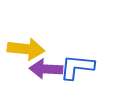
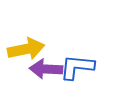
yellow arrow: rotated 18 degrees counterclockwise
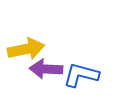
blue L-shape: moved 4 px right, 8 px down; rotated 9 degrees clockwise
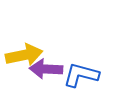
yellow arrow: moved 2 px left, 6 px down
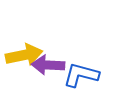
purple arrow: moved 2 px right, 4 px up
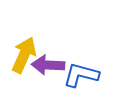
yellow arrow: rotated 54 degrees counterclockwise
